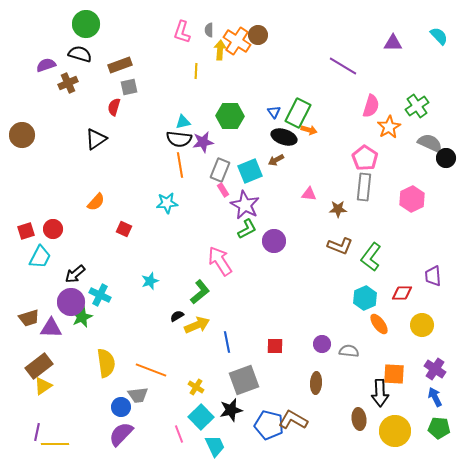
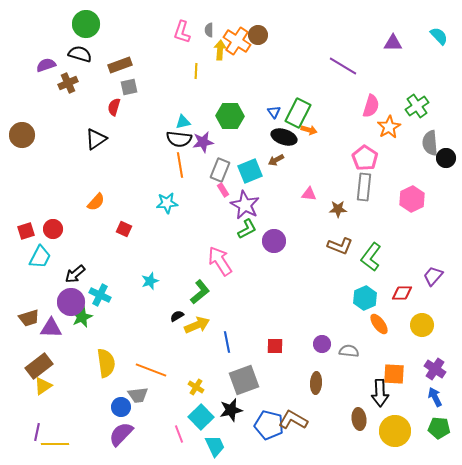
gray semicircle at (430, 143): rotated 120 degrees counterclockwise
purple trapezoid at (433, 276): rotated 45 degrees clockwise
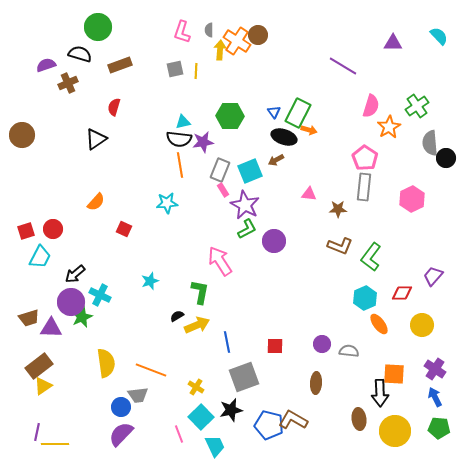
green circle at (86, 24): moved 12 px right, 3 px down
gray square at (129, 87): moved 46 px right, 18 px up
green L-shape at (200, 292): rotated 40 degrees counterclockwise
gray square at (244, 380): moved 3 px up
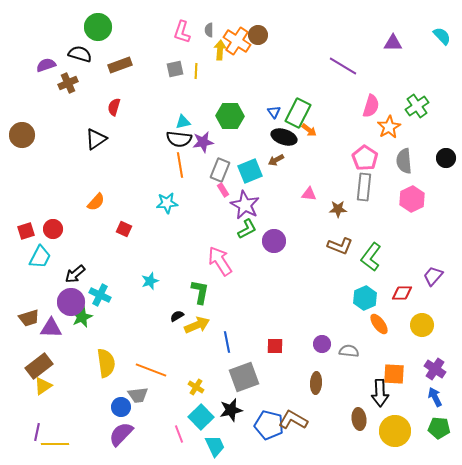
cyan semicircle at (439, 36): moved 3 px right
orange arrow at (309, 130): rotated 21 degrees clockwise
gray semicircle at (430, 143): moved 26 px left, 18 px down
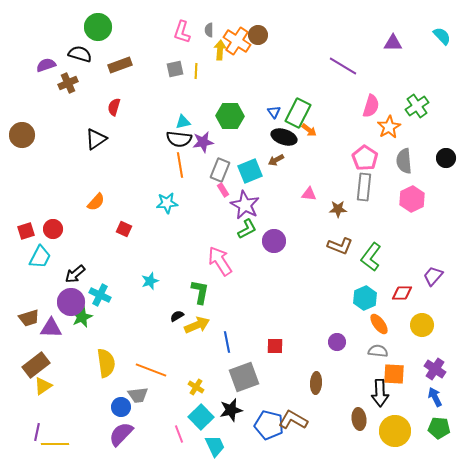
purple circle at (322, 344): moved 15 px right, 2 px up
gray semicircle at (349, 351): moved 29 px right
brown rectangle at (39, 366): moved 3 px left, 1 px up
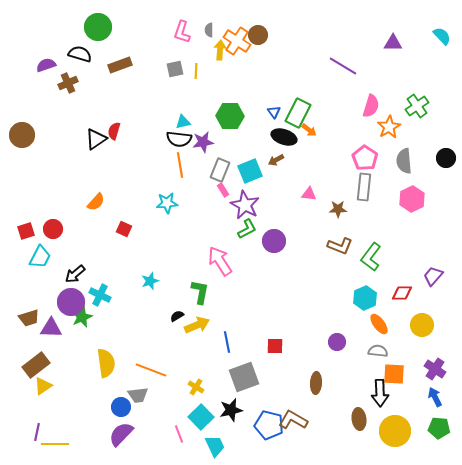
red semicircle at (114, 107): moved 24 px down
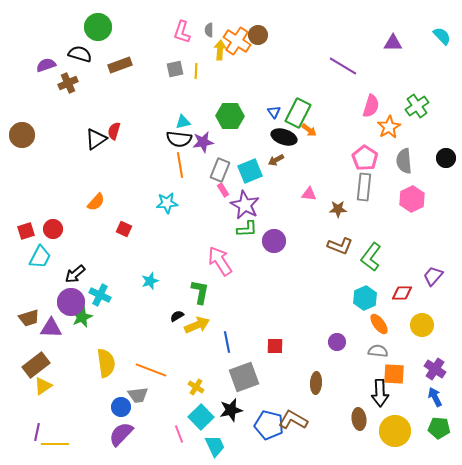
green L-shape at (247, 229): rotated 25 degrees clockwise
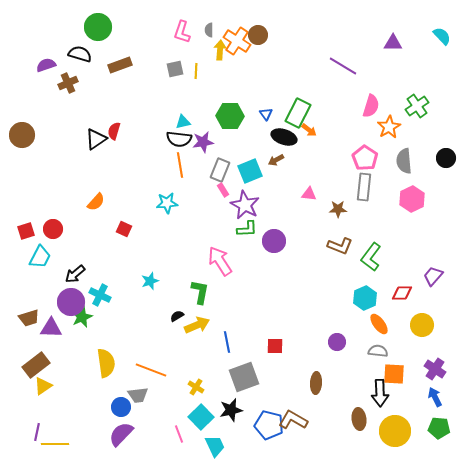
blue triangle at (274, 112): moved 8 px left, 2 px down
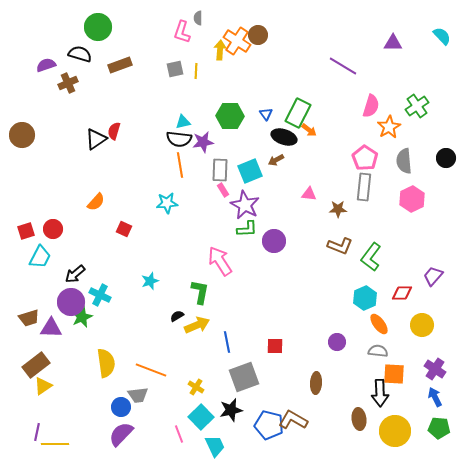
gray semicircle at (209, 30): moved 11 px left, 12 px up
gray rectangle at (220, 170): rotated 20 degrees counterclockwise
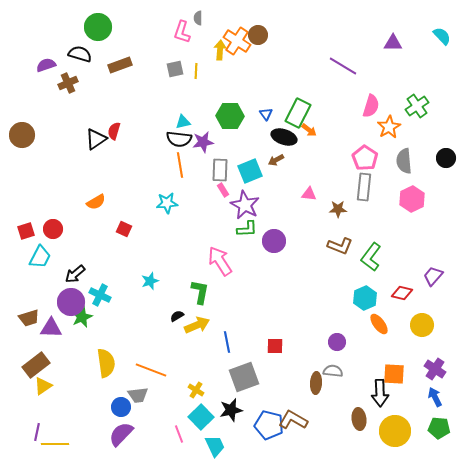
orange semicircle at (96, 202): rotated 18 degrees clockwise
red diamond at (402, 293): rotated 15 degrees clockwise
gray semicircle at (378, 351): moved 45 px left, 20 px down
yellow cross at (196, 387): moved 3 px down
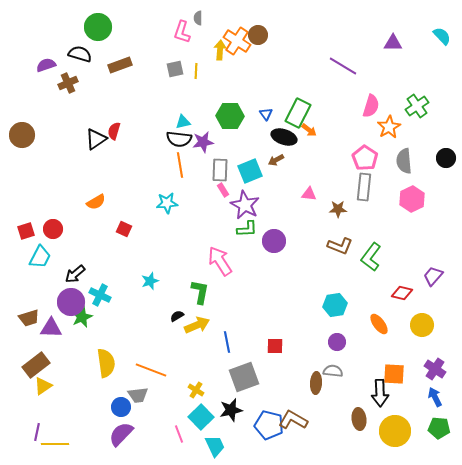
cyan hexagon at (365, 298): moved 30 px left, 7 px down; rotated 15 degrees clockwise
